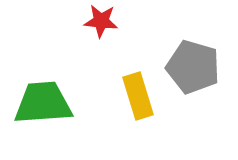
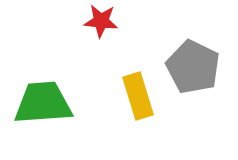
gray pentagon: rotated 10 degrees clockwise
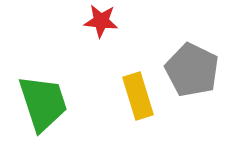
gray pentagon: moved 1 px left, 3 px down
green trapezoid: rotated 76 degrees clockwise
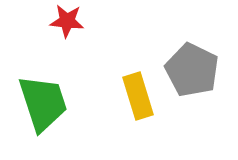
red star: moved 34 px left
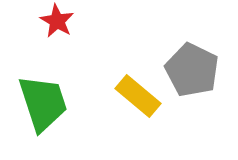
red star: moved 10 px left; rotated 24 degrees clockwise
yellow rectangle: rotated 33 degrees counterclockwise
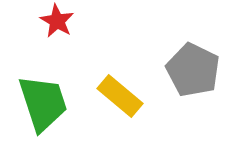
gray pentagon: moved 1 px right
yellow rectangle: moved 18 px left
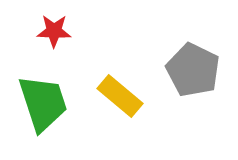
red star: moved 3 px left, 10 px down; rotated 28 degrees counterclockwise
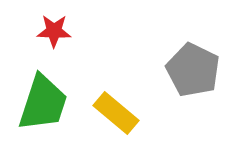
yellow rectangle: moved 4 px left, 17 px down
green trapezoid: rotated 36 degrees clockwise
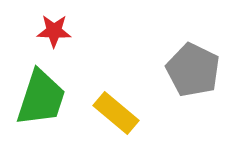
green trapezoid: moved 2 px left, 5 px up
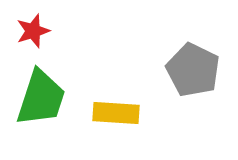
red star: moved 21 px left; rotated 20 degrees counterclockwise
yellow rectangle: rotated 36 degrees counterclockwise
